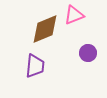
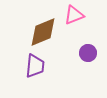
brown diamond: moved 2 px left, 3 px down
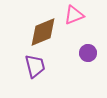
purple trapezoid: rotated 20 degrees counterclockwise
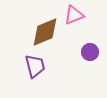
brown diamond: moved 2 px right
purple circle: moved 2 px right, 1 px up
